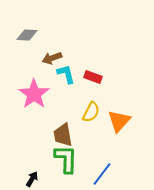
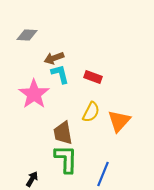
brown arrow: moved 2 px right
cyan L-shape: moved 6 px left
brown trapezoid: moved 2 px up
blue line: moved 1 px right; rotated 15 degrees counterclockwise
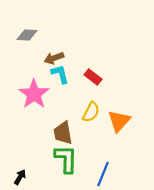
red rectangle: rotated 18 degrees clockwise
black arrow: moved 12 px left, 2 px up
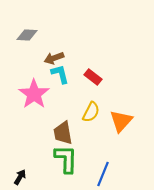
orange triangle: moved 2 px right
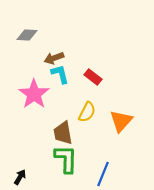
yellow semicircle: moved 4 px left
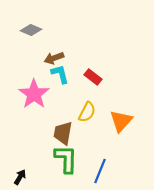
gray diamond: moved 4 px right, 5 px up; rotated 20 degrees clockwise
brown trapezoid: rotated 20 degrees clockwise
blue line: moved 3 px left, 3 px up
